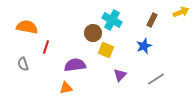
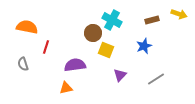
yellow arrow: moved 2 px left, 2 px down; rotated 42 degrees clockwise
brown rectangle: rotated 48 degrees clockwise
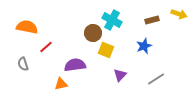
red line: rotated 32 degrees clockwise
orange triangle: moved 5 px left, 4 px up
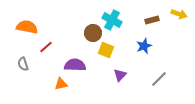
purple semicircle: rotated 10 degrees clockwise
gray line: moved 3 px right; rotated 12 degrees counterclockwise
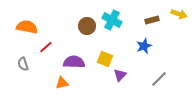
brown circle: moved 6 px left, 7 px up
yellow square: moved 1 px left, 9 px down
purple semicircle: moved 1 px left, 3 px up
orange triangle: moved 1 px right, 1 px up
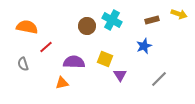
purple triangle: rotated 16 degrees counterclockwise
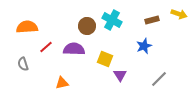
orange semicircle: rotated 15 degrees counterclockwise
purple semicircle: moved 13 px up
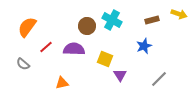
orange semicircle: rotated 50 degrees counterclockwise
gray semicircle: rotated 32 degrees counterclockwise
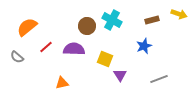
orange semicircle: rotated 15 degrees clockwise
gray semicircle: moved 6 px left, 7 px up
gray line: rotated 24 degrees clockwise
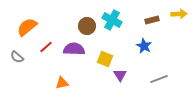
yellow arrow: rotated 21 degrees counterclockwise
blue star: rotated 21 degrees counterclockwise
